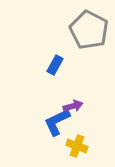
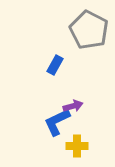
yellow cross: rotated 20 degrees counterclockwise
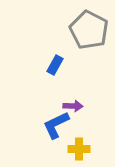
purple arrow: rotated 18 degrees clockwise
blue L-shape: moved 1 px left, 3 px down
yellow cross: moved 2 px right, 3 px down
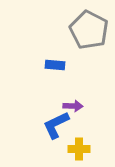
blue rectangle: rotated 66 degrees clockwise
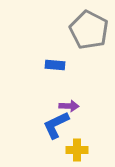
purple arrow: moved 4 px left
yellow cross: moved 2 px left, 1 px down
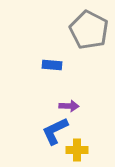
blue rectangle: moved 3 px left
blue L-shape: moved 1 px left, 6 px down
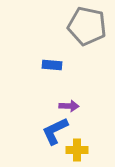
gray pentagon: moved 2 px left, 4 px up; rotated 15 degrees counterclockwise
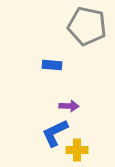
blue L-shape: moved 2 px down
